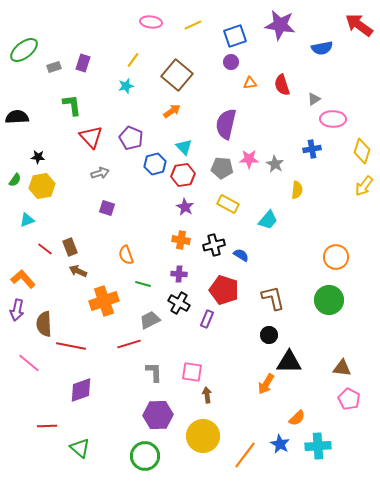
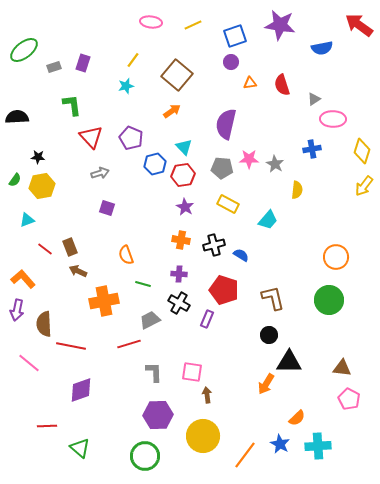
orange cross at (104, 301): rotated 8 degrees clockwise
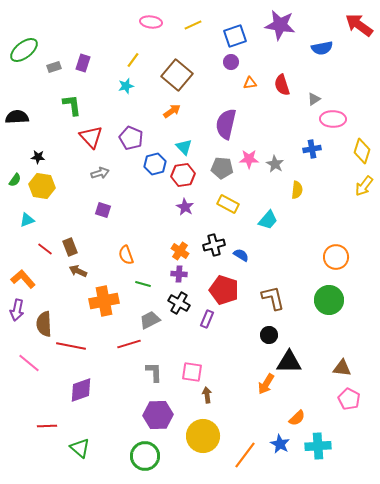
yellow hexagon at (42, 186): rotated 20 degrees clockwise
purple square at (107, 208): moved 4 px left, 2 px down
orange cross at (181, 240): moved 1 px left, 11 px down; rotated 24 degrees clockwise
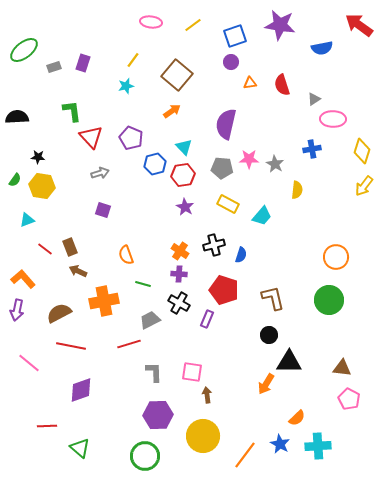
yellow line at (193, 25): rotated 12 degrees counterclockwise
green L-shape at (72, 105): moved 6 px down
cyan trapezoid at (268, 220): moved 6 px left, 4 px up
blue semicircle at (241, 255): rotated 77 degrees clockwise
brown semicircle at (44, 324): moved 15 px right, 11 px up; rotated 65 degrees clockwise
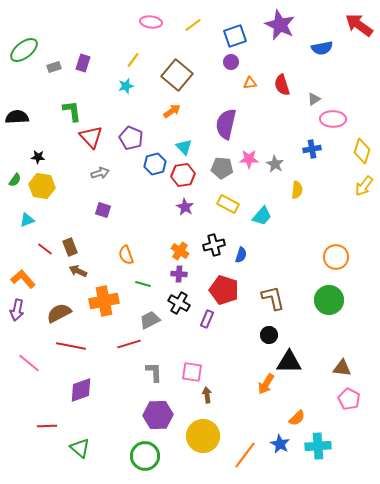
purple star at (280, 25): rotated 16 degrees clockwise
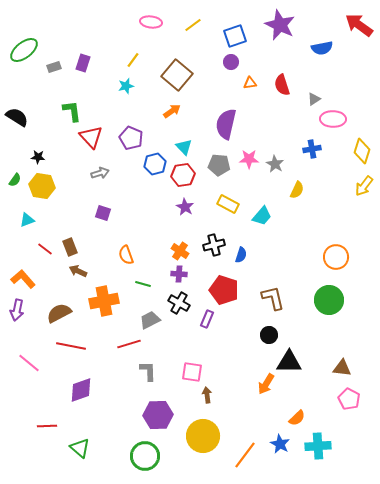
black semicircle at (17, 117): rotated 35 degrees clockwise
gray pentagon at (222, 168): moved 3 px left, 3 px up
yellow semicircle at (297, 190): rotated 18 degrees clockwise
purple square at (103, 210): moved 3 px down
gray L-shape at (154, 372): moved 6 px left, 1 px up
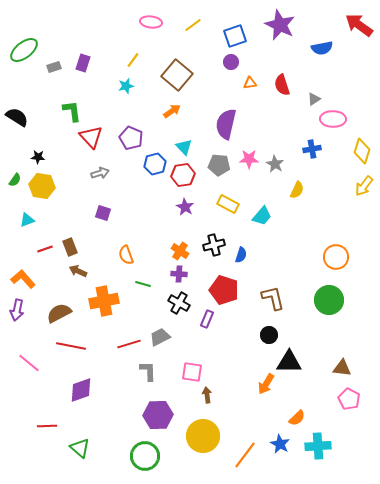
red line at (45, 249): rotated 56 degrees counterclockwise
gray trapezoid at (150, 320): moved 10 px right, 17 px down
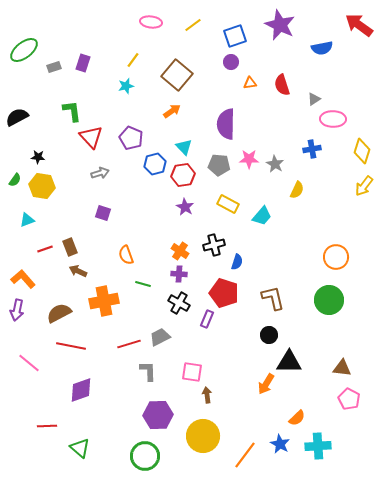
black semicircle at (17, 117): rotated 60 degrees counterclockwise
purple semicircle at (226, 124): rotated 12 degrees counterclockwise
blue semicircle at (241, 255): moved 4 px left, 7 px down
red pentagon at (224, 290): moved 3 px down
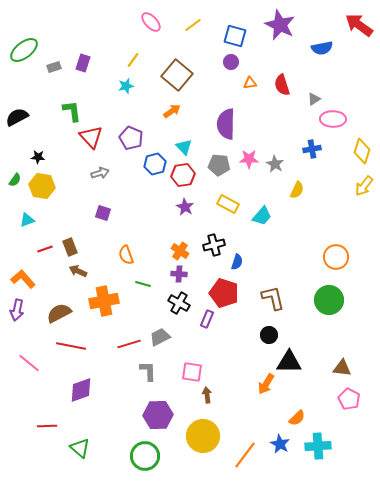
pink ellipse at (151, 22): rotated 40 degrees clockwise
blue square at (235, 36): rotated 35 degrees clockwise
